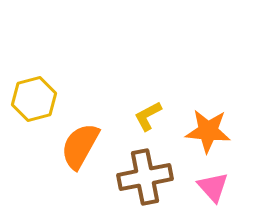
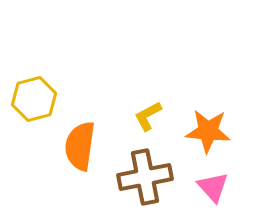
orange semicircle: rotated 21 degrees counterclockwise
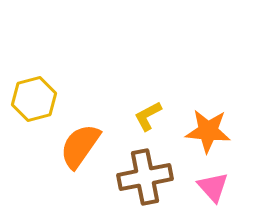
orange semicircle: rotated 27 degrees clockwise
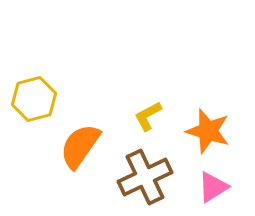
orange star: rotated 12 degrees clockwise
brown cross: rotated 14 degrees counterclockwise
pink triangle: rotated 40 degrees clockwise
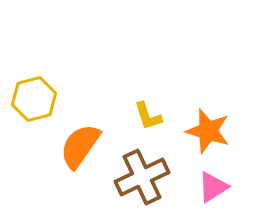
yellow L-shape: rotated 80 degrees counterclockwise
brown cross: moved 3 px left
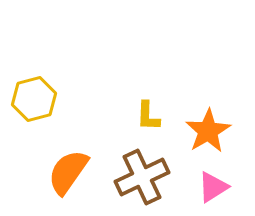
yellow L-shape: rotated 20 degrees clockwise
orange star: rotated 24 degrees clockwise
orange semicircle: moved 12 px left, 26 px down
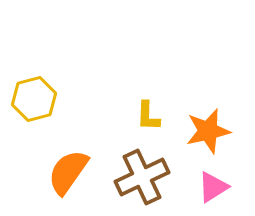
orange star: rotated 18 degrees clockwise
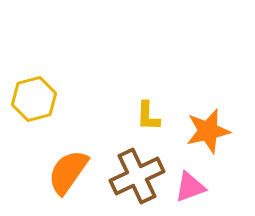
brown cross: moved 5 px left, 1 px up
pink triangle: moved 23 px left; rotated 12 degrees clockwise
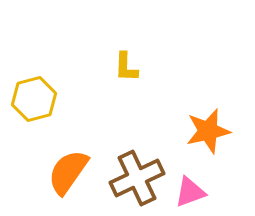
yellow L-shape: moved 22 px left, 49 px up
brown cross: moved 2 px down
pink triangle: moved 5 px down
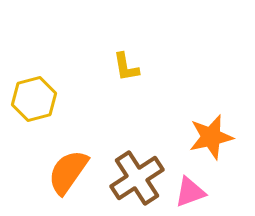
yellow L-shape: rotated 12 degrees counterclockwise
orange star: moved 3 px right, 6 px down
brown cross: rotated 8 degrees counterclockwise
